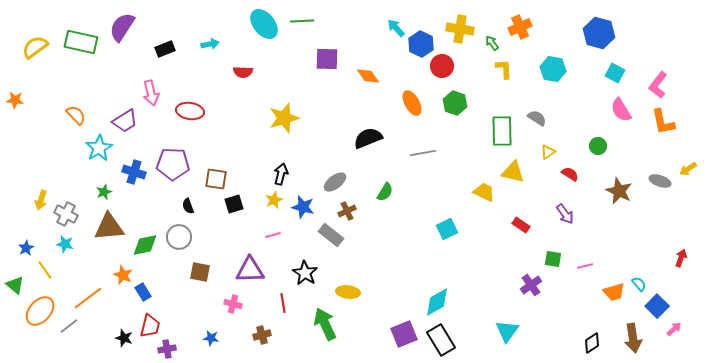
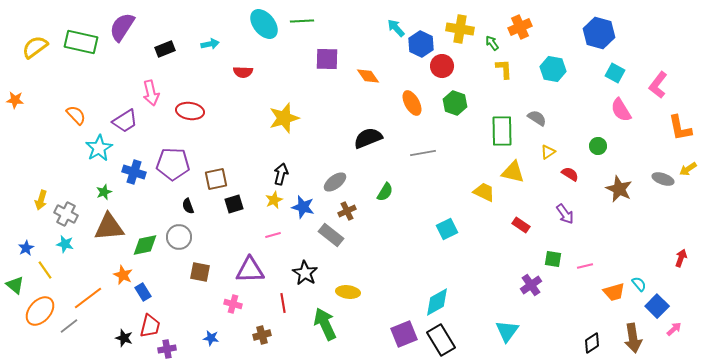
orange L-shape at (663, 122): moved 17 px right, 6 px down
brown square at (216, 179): rotated 20 degrees counterclockwise
gray ellipse at (660, 181): moved 3 px right, 2 px up
brown star at (619, 191): moved 2 px up
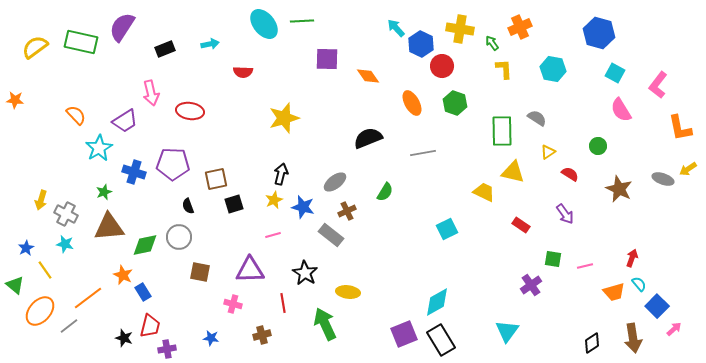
red arrow at (681, 258): moved 49 px left
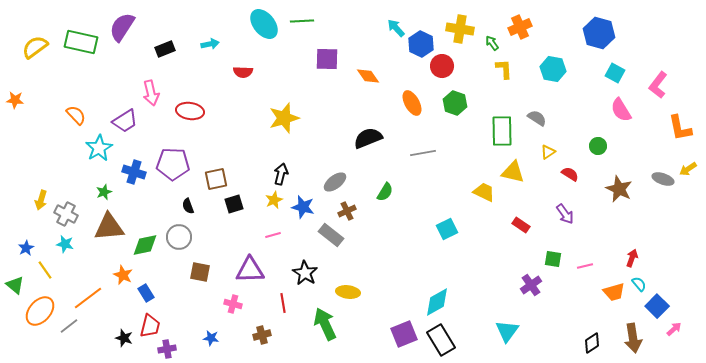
blue rectangle at (143, 292): moved 3 px right, 1 px down
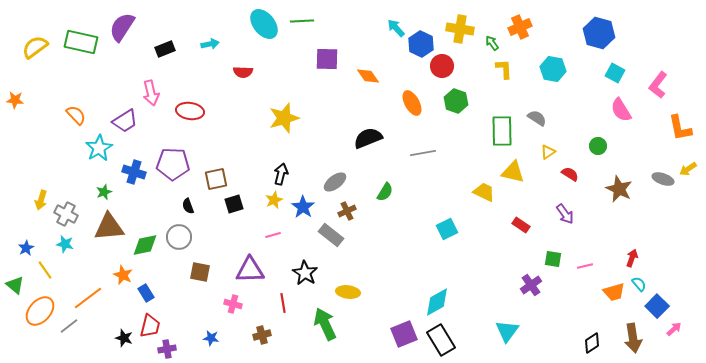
green hexagon at (455, 103): moved 1 px right, 2 px up
blue star at (303, 207): rotated 20 degrees clockwise
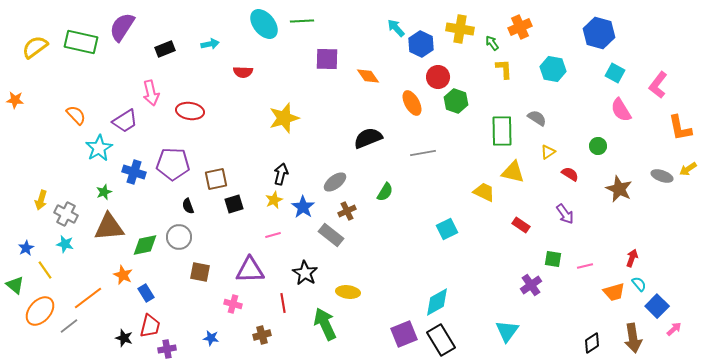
red circle at (442, 66): moved 4 px left, 11 px down
gray ellipse at (663, 179): moved 1 px left, 3 px up
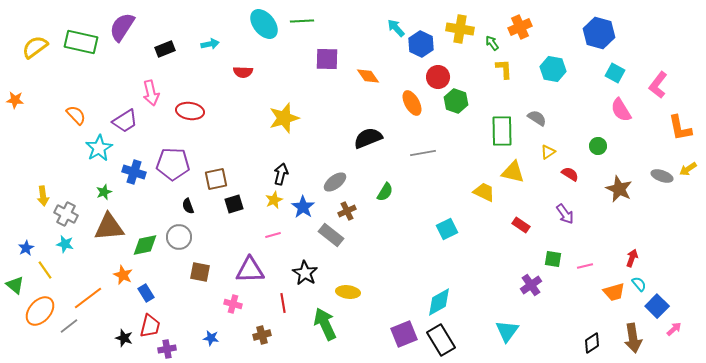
yellow arrow at (41, 200): moved 2 px right, 4 px up; rotated 24 degrees counterclockwise
cyan diamond at (437, 302): moved 2 px right
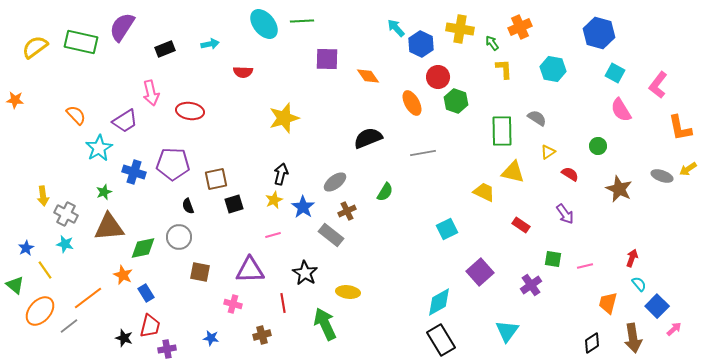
green diamond at (145, 245): moved 2 px left, 3 px down
orange trapezoid at (614, 292): moved 6 px left, 11 px down; rotated 120 degrees clockwise
purple square at (404, 334): moved 76 px right, 62 px up; rotated 20 degrees counterclockwise
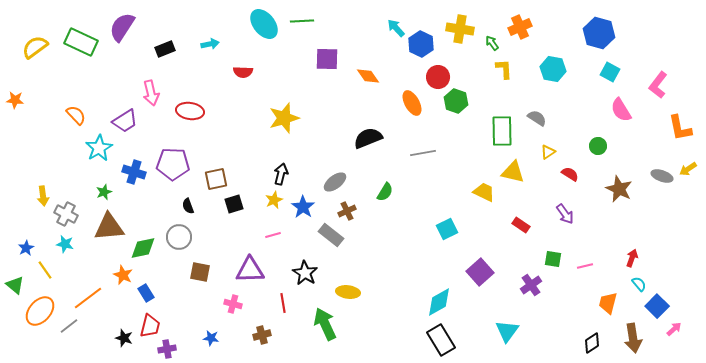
green rectangle at (81, 42): rotated 12 degrees clockwise
cyan square at (615, 73): moved 5 px left, 1 px up
